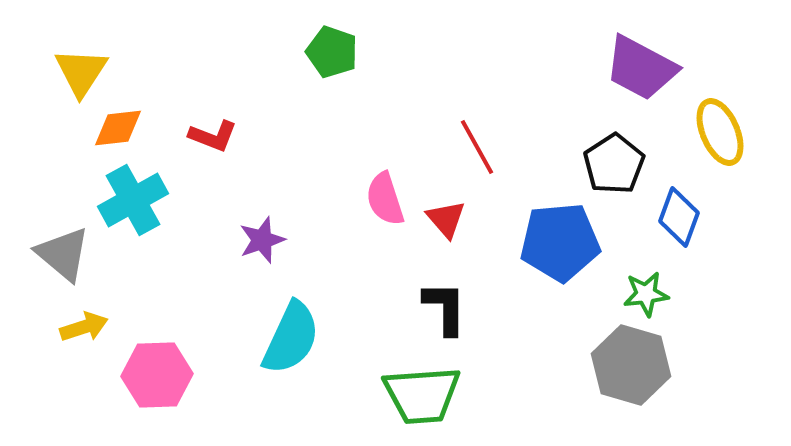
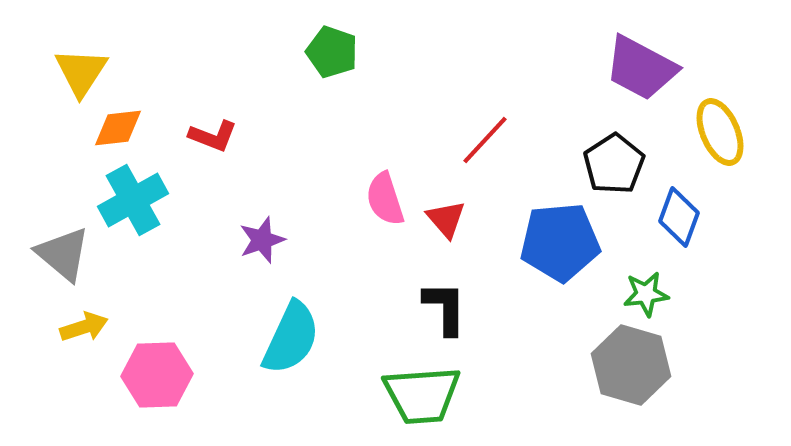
red line: moved 8 px right, 7 px up; rotated 72 degrees clockwise
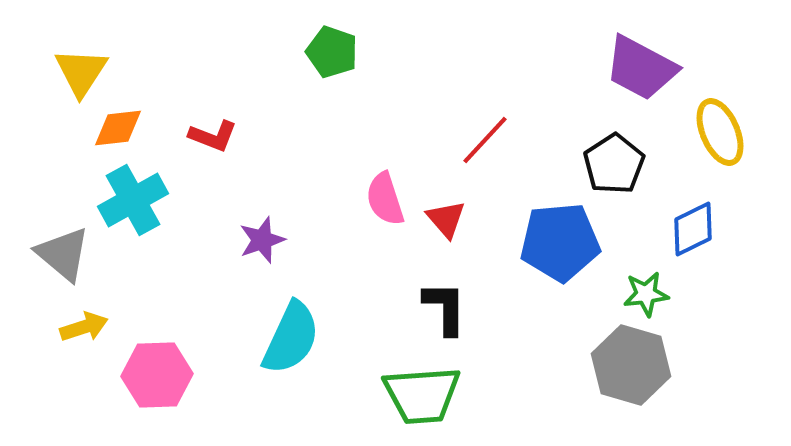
blue diamond: moved 14 px right, 12 px down; rotated 44 degrees clockwise
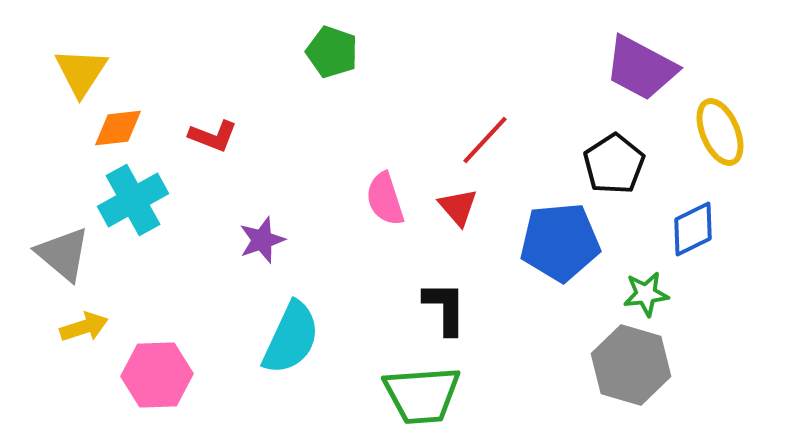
red triangle: moved 12 px right, 12 px up
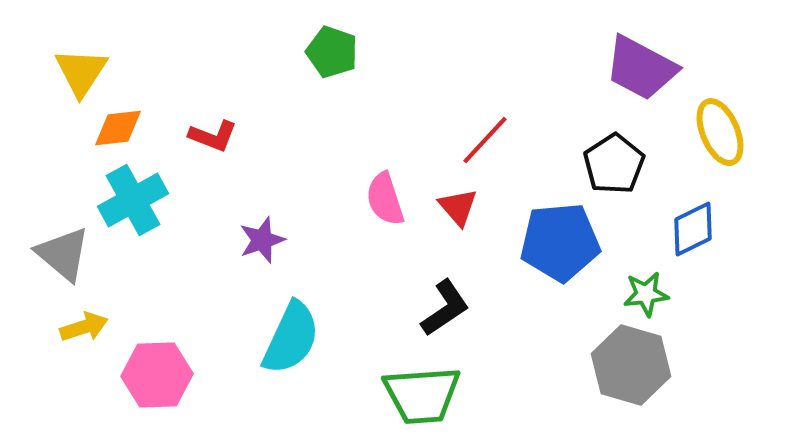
black L-shape: rotated 56 degrees clockwise
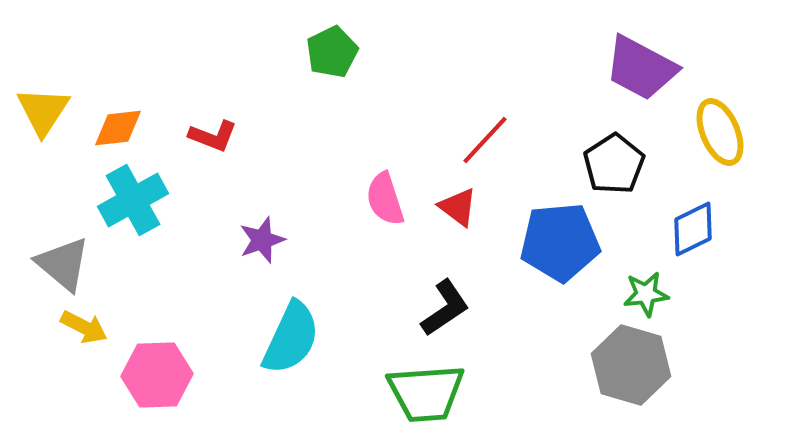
green pentagon: rotated 27 degrees clockwise
yellow triangle: moved 38 px left, 39 px down
red triangle: rotated 12 degrees counterclockwise
gray triangle: moved 10 px down
yellow arrow: rotated 45 degrees clockwise
green trapezoid: moved 4 px right, 2 px up
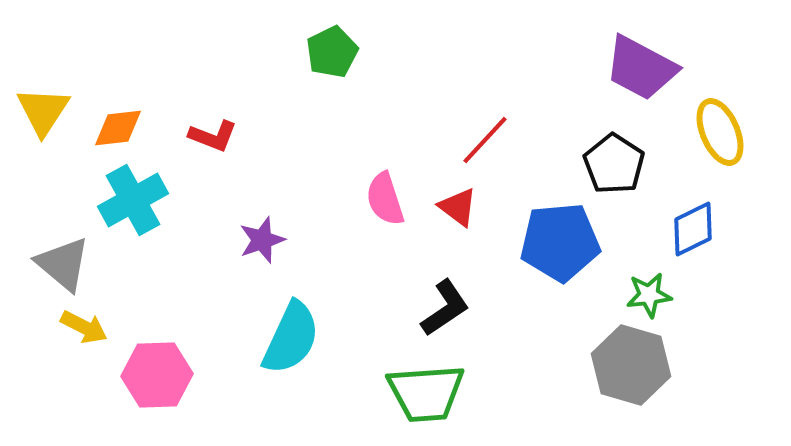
black pentagon: rotated 6 degrees counterclockwise
green star: moved 3 px right, 1 px down
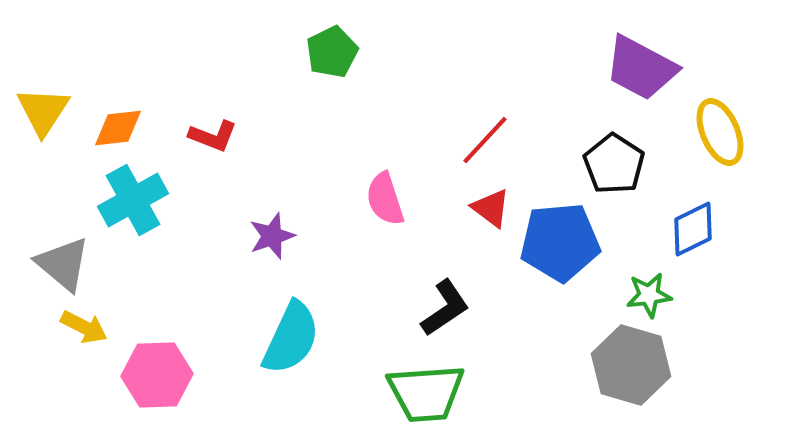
red triangle: moved 33 px right, 1 px down
purple star: moved 10 px right, 4 px up
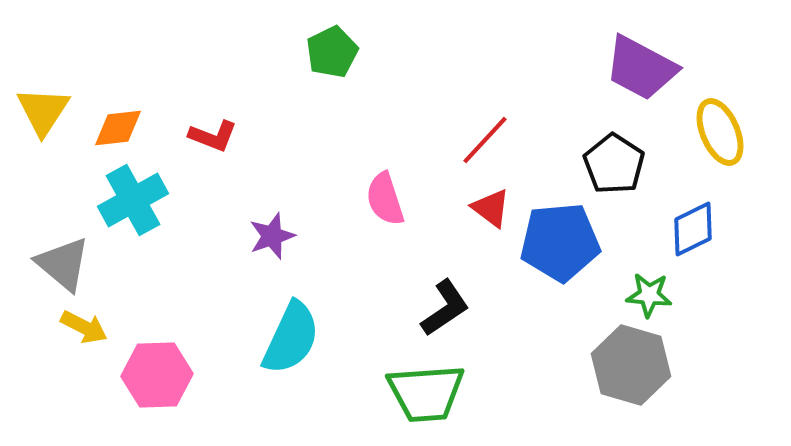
green star: rotated 12 degrees clockwise
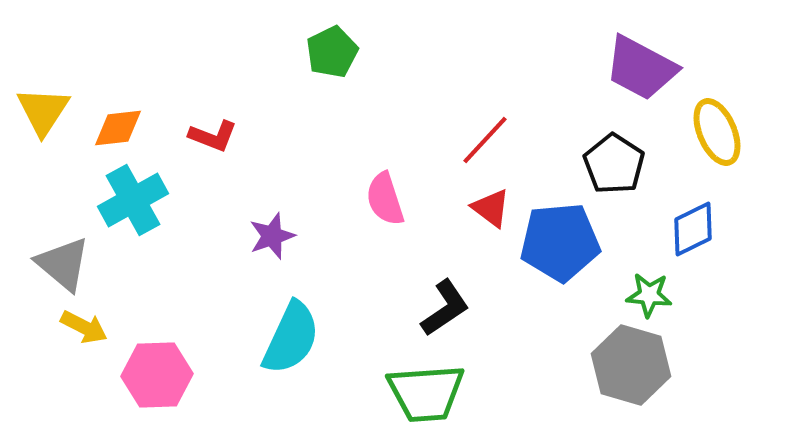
yellow ellipse: moved 3 px left
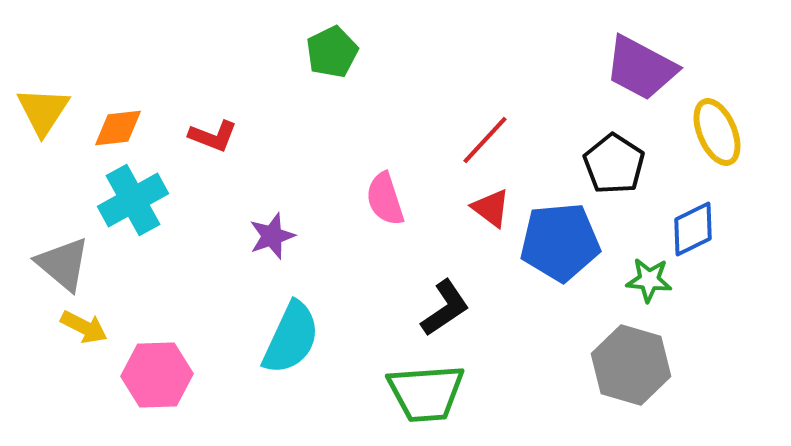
green star: moved 15 px up
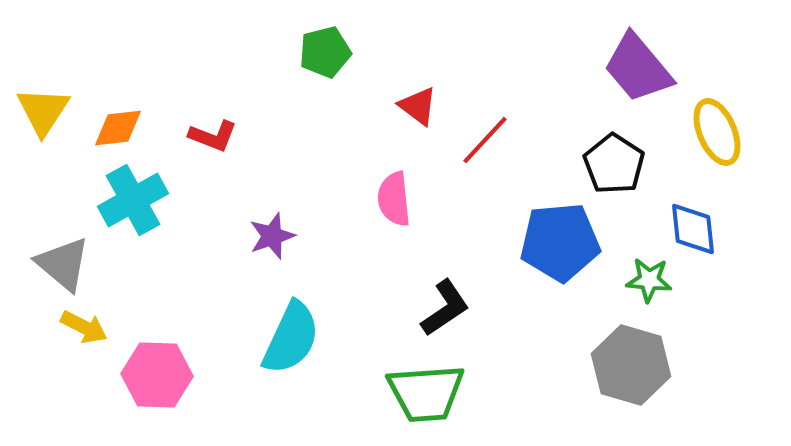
green pentagon: moved 7 px left; rotated 12 degrees clockwise
purple trapezoid: moved 3 px left; rotated 22 degrees clockwise
pink semicircle: moved 9 px right; rotated 12 degrees clockwise
red triangle: moved 73 px left, 102 px up
blue diamond: rotated 70 degrees counterclockwise
pink hexagon: rotated 4 degrees clockwise
